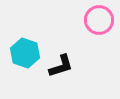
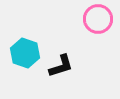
pink circle: moved 1 px left, 1 px up
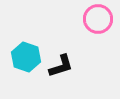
cyan hexagon: moved 1 px right, 4 px down
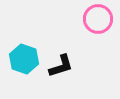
cyan hexagon: moved 2 px left, 2 px down
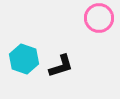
pink circle: moved 1 px right, 1 px up
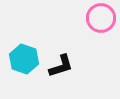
pink circle: moved 2 px right
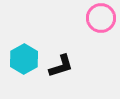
cyan hexagon: rotated 12 degrees clockwise
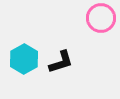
black L-shape: moved 4 px up
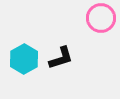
black L-shape: moved 4 px up
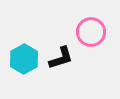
pink circle: moved 10 px left, 14 px down
